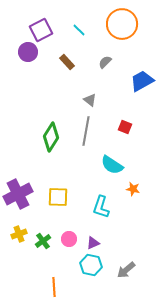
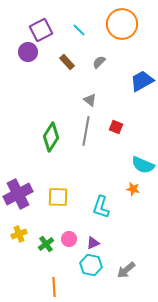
gray semicircle: moved 6 px left
red square: moved 9 px left
cyan semicircle: moved 31 px right; rotated 10 degrees counterclockwise
green cross: moved 3 px right, 3 px down
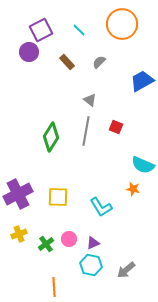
purple circle: moved 1 px right
cyan L-shape: rotated 50 degrees counterclockwise
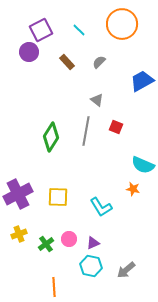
gray triangle: moved 7 px right
cyan hexagon: moved 1 px down
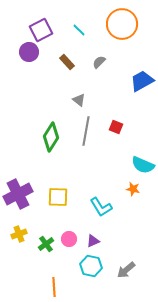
gray triangle: moved 18 px left
purple triangle: moved 2 px up
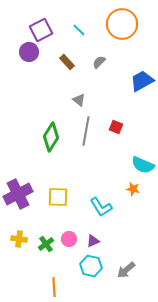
yellow cross: moved 5 px down; rotated 28 degrees clockwise
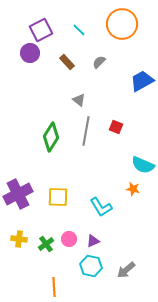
purple circle: moved 1 px right, 1 px down
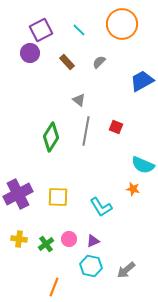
orange line: rotated 24 degrees clockwise
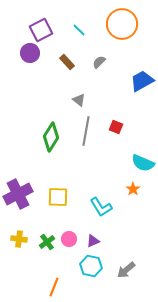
cyan semicircle: moved 2 px up
orange star: rotated 24 degrees clockwise
green cross: moved 1 px right, 2 px up
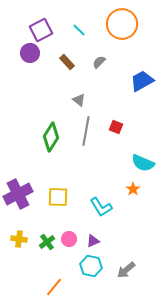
orange line: rotated 18 degrees clockwise
